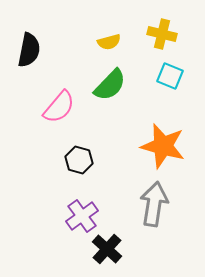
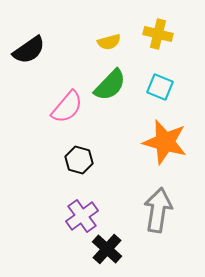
yellow cross: moved 4 px left
black semicircle: rotated 44 degrees clockwise
cyan square: moved 10 px left, 11 px down
pink semicircle: moved 8 px right
orange star: moved 2 px right, 4 px up
gray arrow: moved 4 px right, 6 px down
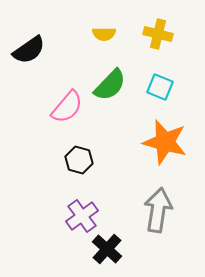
yellow semicircle: moved 5 px left, 8 px up; rotated 15 degrees clockwise
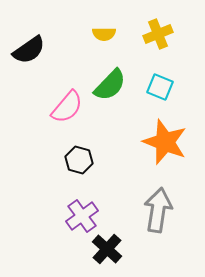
yellow cross: rotated 36 degrees counterclockwise
orange star: rotated 6 degrees clockwise
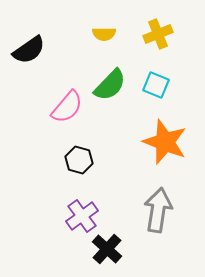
cyan square: moved 4 px left, 2 px up
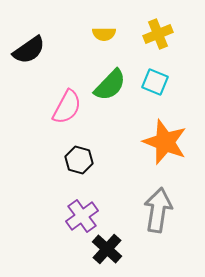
cyan square: moved 1 px left, 3 px up
pink semicircle: rotated 12 degrees counterclockwise
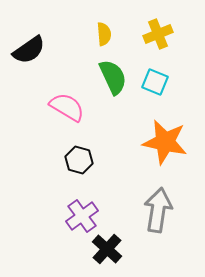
yellow semicircle: rotated 95 degrees counterclockwise
green semicircle: moved 3 px right, 8 px up; rotated 69 degrees counterclockwise
pink semicircle: rotated 87 degrees counterclockwise
orange star: rotated 9 degrees counterclockwise
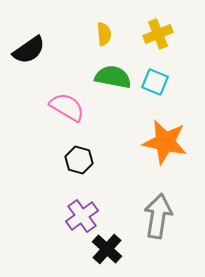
green semicircle: rotated 54 degrees counterclockwise
gray arrow: moved 6 px down
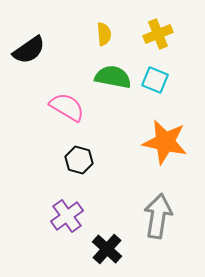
cyan square: moved 2 px up
purple cross: moved 15 px left
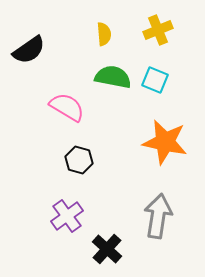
yellow cross: moved 4 px up
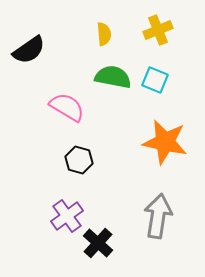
black cross: moved 9 px left, 6 px up
